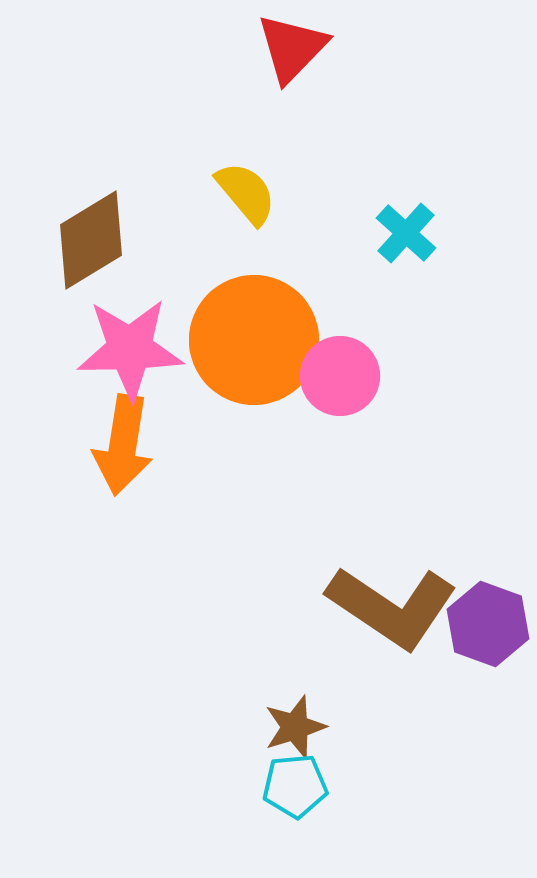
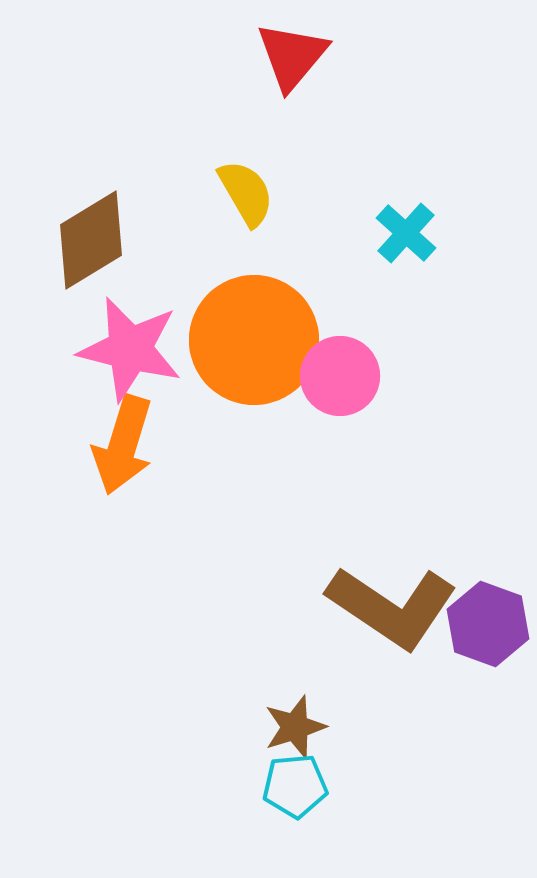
red triangle: moved 8 px down; rotated 4 degrees counterclockwise
yellow semicircle: rotated 10 degrees clockwise
pink star: rotated 15 degrees clockwise
orange arrow: rotated 8 degrees clockwise
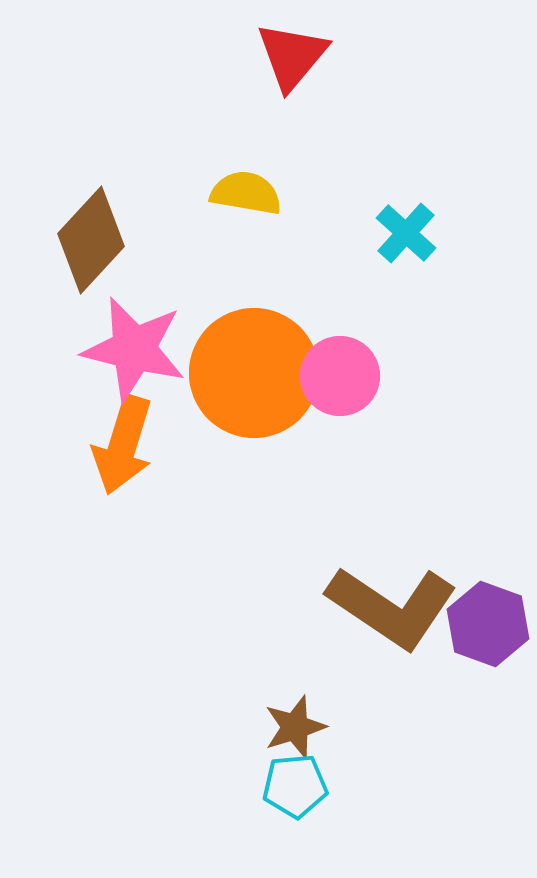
yellow semicircle: rotated 50 degrees counterclockwise
brown diamond: rotated 16 degrees counterclockwise
orange circle: moved 33 px down
pink star: moved 4 px right
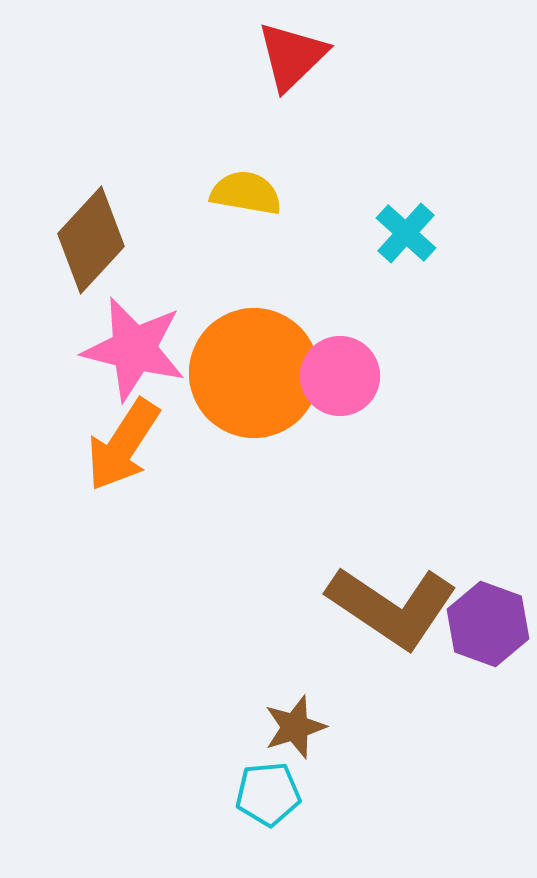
red triangle: rotated 6 degrees clockwise
orange arrow: rotated 16 degrees clockwise
cyan pentagon: moved 27 px left, 8 px down
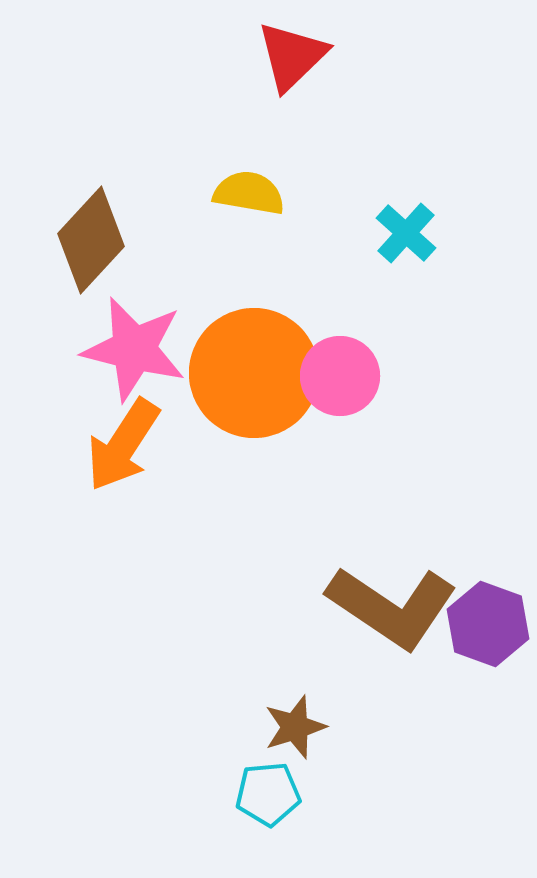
yellow semicircle: moved 3 px right
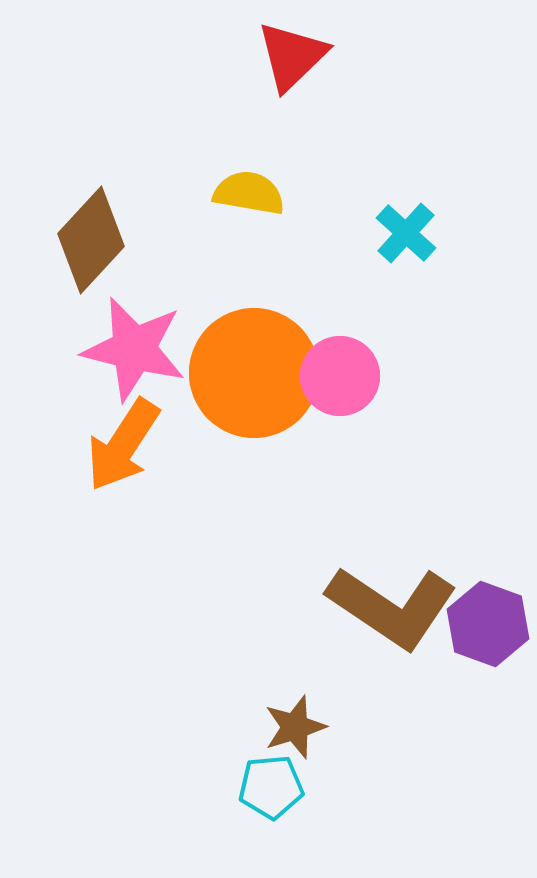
cyan pentagon: moved 3 px right, 7 px up
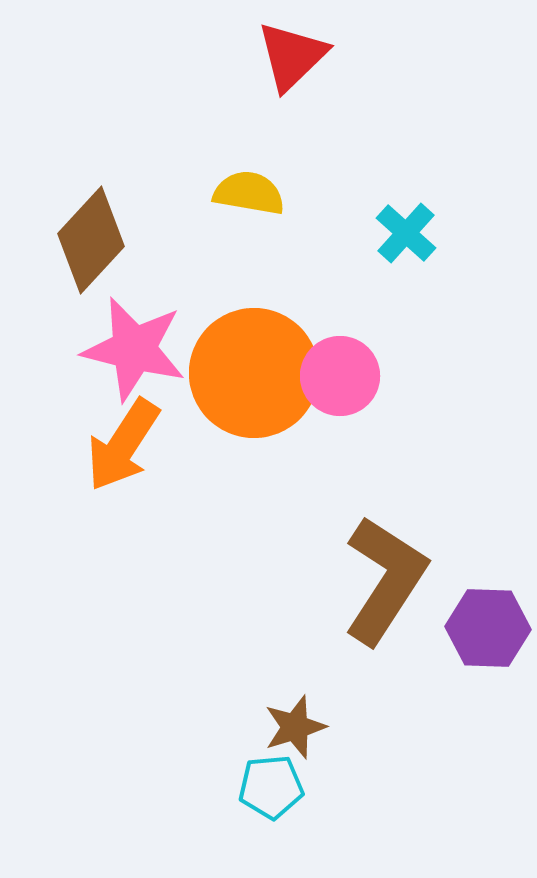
brown L-shape: moved 7 px left, 27 px up; rotated 91 degrees counterclockwise
purple hexagon: moved 4 px down; rotated 18 degrees counterclockwise
